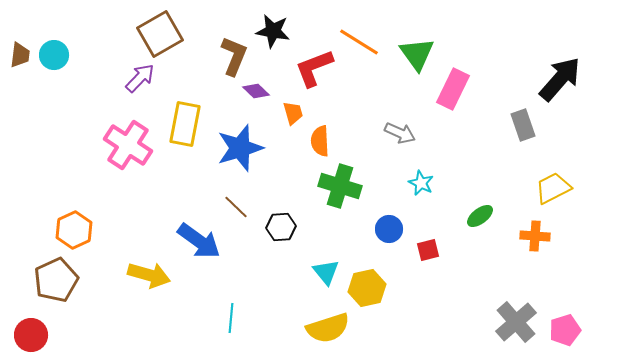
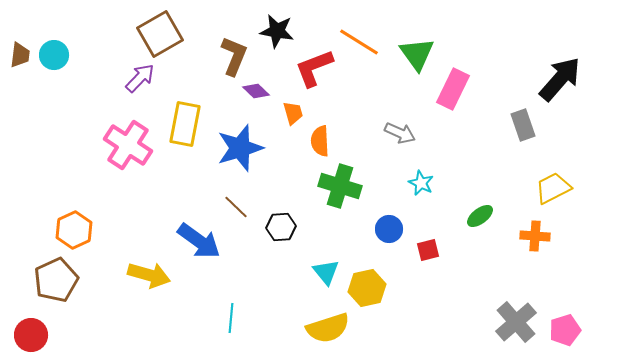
black star: moved 4 px right
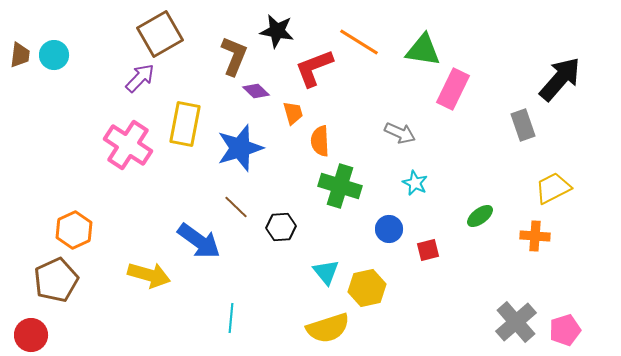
green triangle: moved 6 px right, 4 px up; rotated 45 degrees counterclockwise
cyan star: moved 6 px left
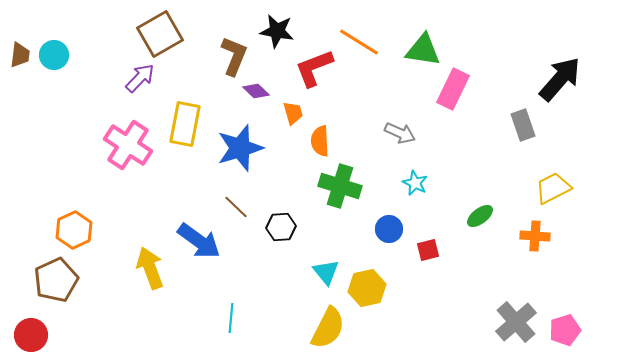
yellow arrow: moved 1 px right, 7 px up; rotated 126 degrees counterclockwise
yellow semicircle: rotated 45 degrees counterclockwise
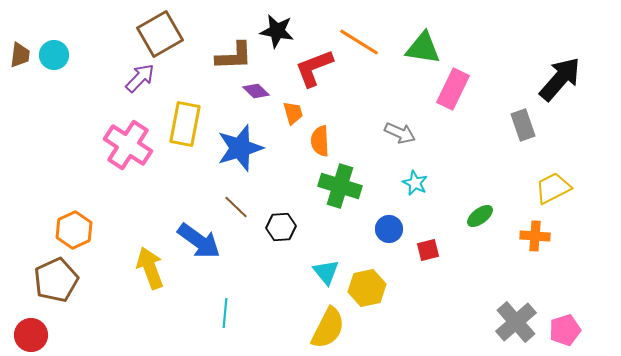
green triangle: moved 2 px up
brown L-shape: rotated 66 degrees clockwise
cyan line: moved 6 px left, 5 px up
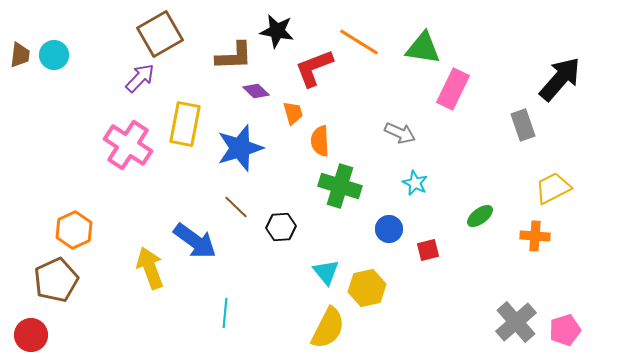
blue arrow: moved 4 px left
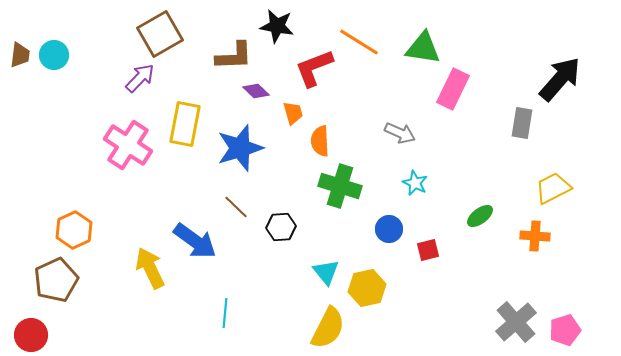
black star: moved 5 px up
gray rectangle: moved 1 px left, 2 px up; rotated 28 degrees clockwise
yellow arrow: rotated 6 degrees counterclockwise
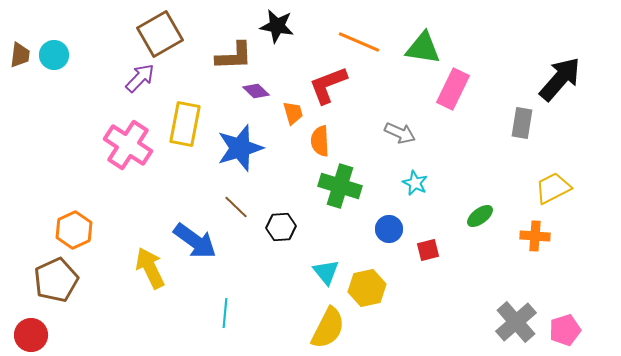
orange line: rotated 9 degrees counterclockwise
red L-shape: moved 14 px right, 17 px down
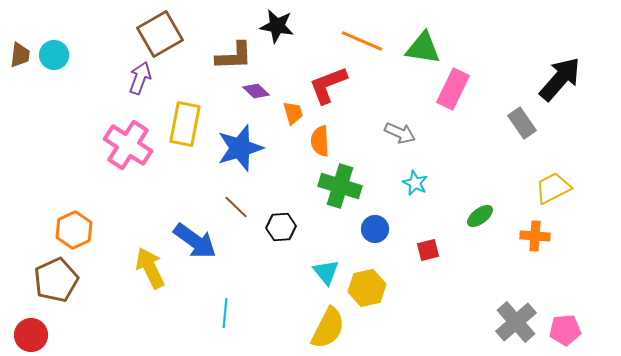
orange line: moved 3 px right, 1 px up
purple arrow: rotated 24 degrees counterclockwise
gray rectangle: rotated 44 degrees counterclockwise
blue circle: moved 14 px left
pink pentagon: rotated 12 degrees clockwise
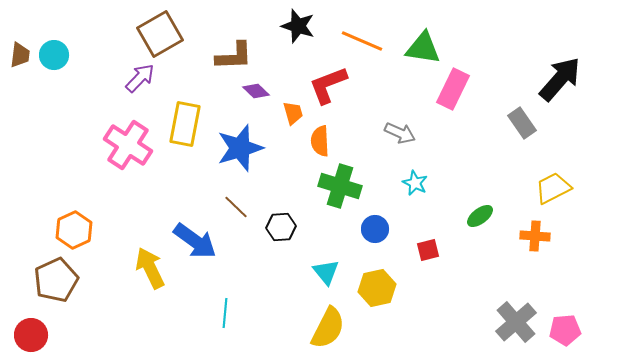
black star: moved 21 px right; rotated 8 degrees clockwise
purple arrow: rotated 24 degrees clockwise
yellow hexagon: moved 10 px right
